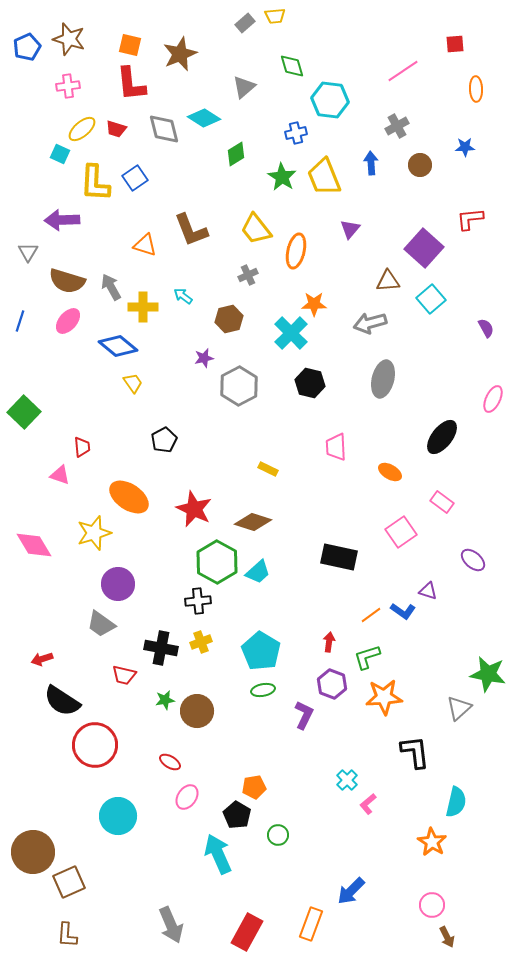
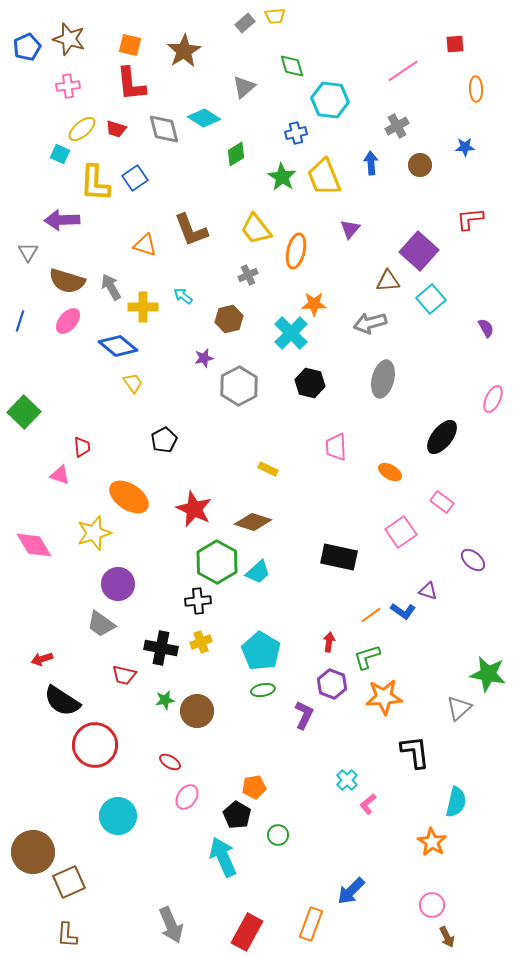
brown star at (180, 54): moved 4 px right, 3 px up; rotated 8 degrees counterclockwise
purple square at (424, 248): moved 5 px left, 3 px down
cyan arrow at (218, 854): moved 5 px right, 3 px down
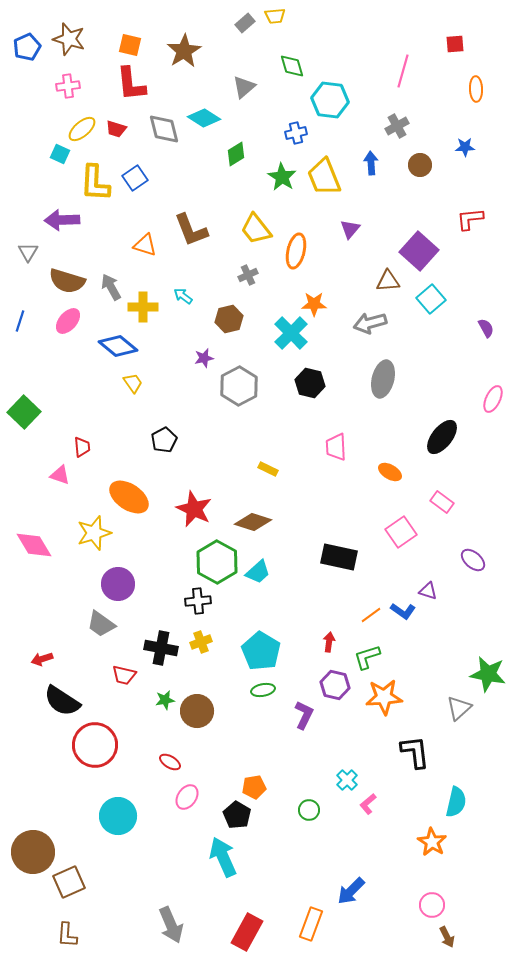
pink line at (403, 71): rotated 40 degrees counterclockwise
purple hexagon at (332, 684): moved 3 px right, 1 px down; rotated 8 degrees counterclockwise
green circle at (278, 835): moved 31 px right, 25 px up
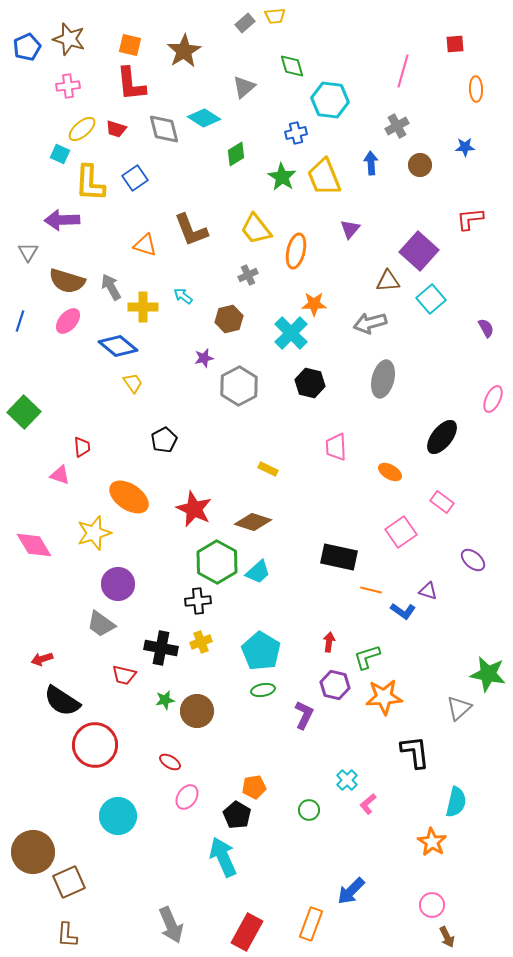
yellow L-shape at (95, 183): moved 5 px left
orange line at (371, 615): moved 25 px up; rotated 50 degrees clockwise
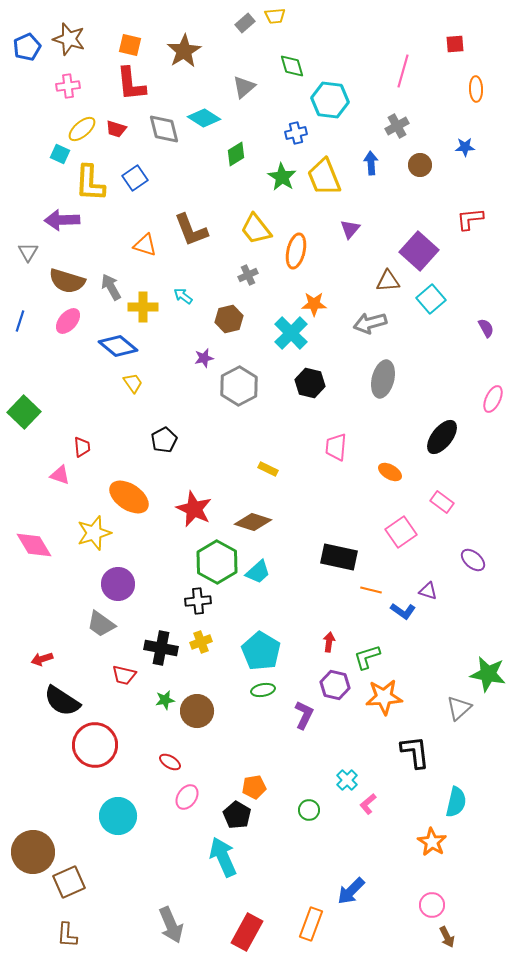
pink trapezoid at (336, 447): rotated 8 degrees clockwise
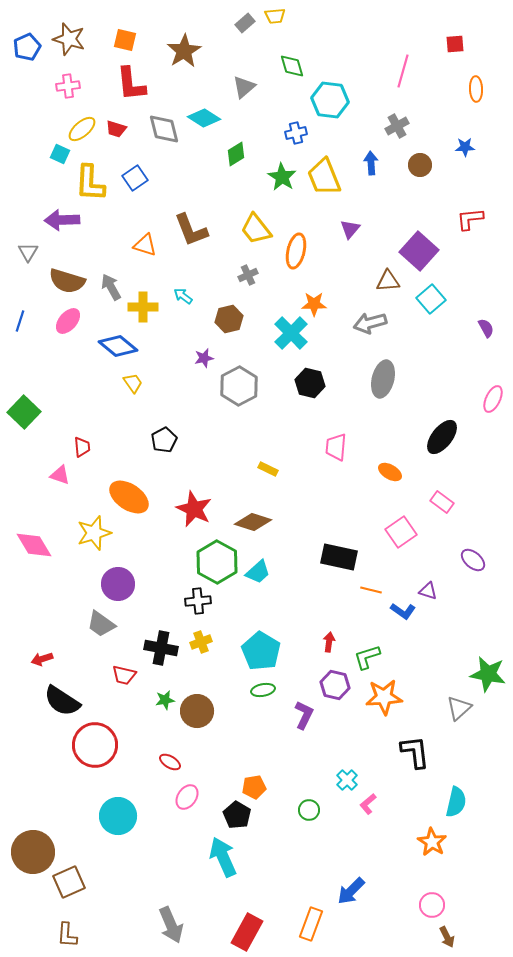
orange square at (130, 45): moved 5 px left, 5 px up
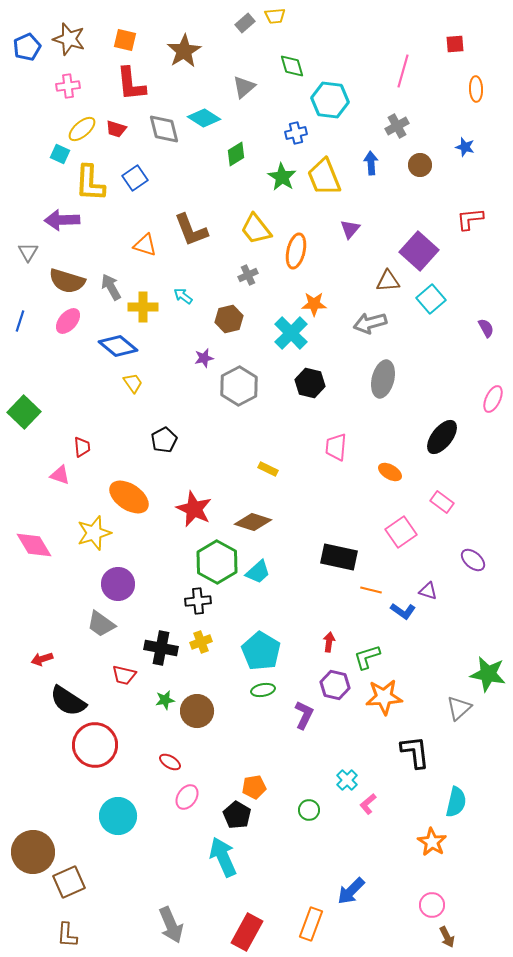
blue star at (465, 147): rotated 18 degrees clockwise
black semicircle at (62, 701): moved 6 px right
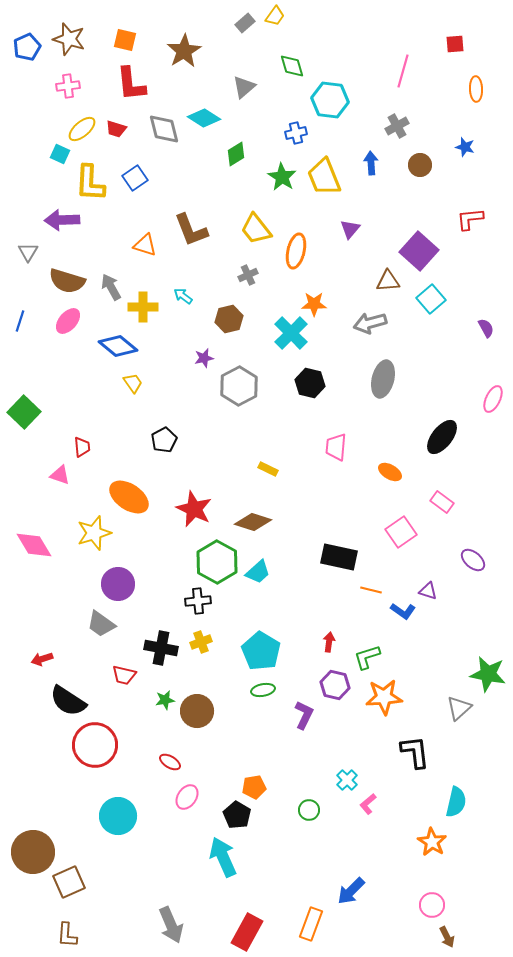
yellow trapezoid at (275, 16): rotated 50 degrees counterclockwise
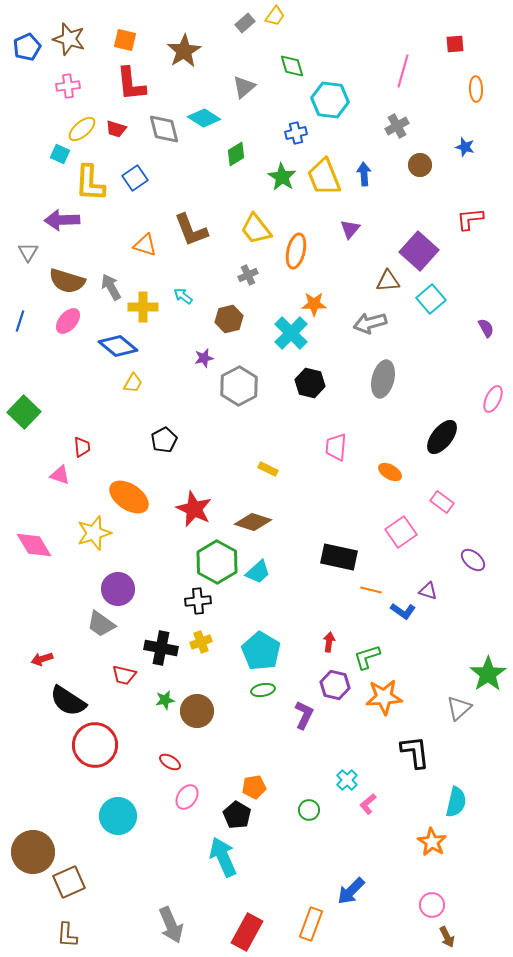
blue arrow at (371, 163): moved 7 px left, 11 px down
yellow trapezoid at (133, 383): rotated 65 degrees clockwise
purple circle at (118, 584): moved 5 px down
green star at (488, 674): rotated 27 degrees clockwise
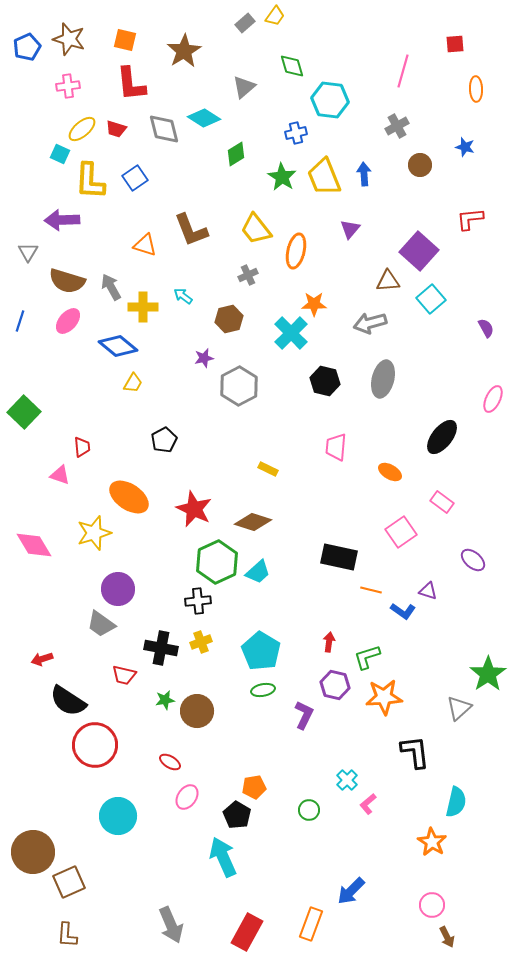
yellow L-shape at (90, 183): moved 2 px up
black hexagon at (310, 383): moved 15 px right, 2 px up
green hexagon at (217, 562): rotated 6 degrees clockwise
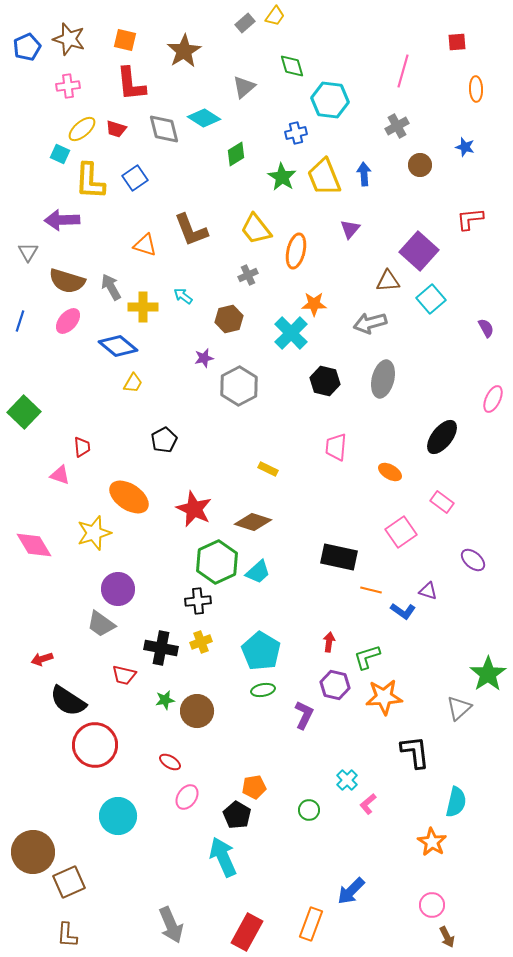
red square at (455, 44): moved 2 px right, 2 px up
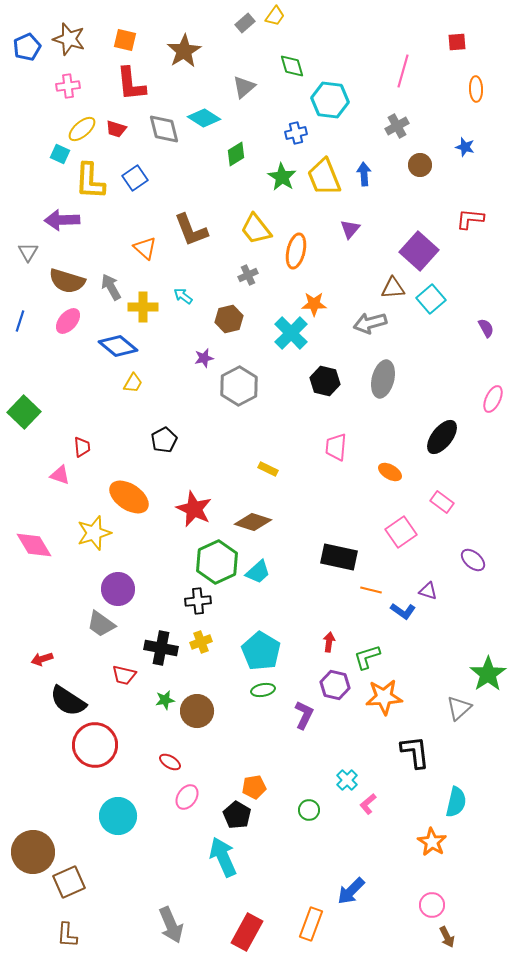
red L-shape at (470, 219): rotated 12 degrees clockwise
orange triangle at (145, 245): moved 3 px down; rotated 25 degrees clockwise
brown triangle at (388, 281): moved 5 px right, 7 px down
